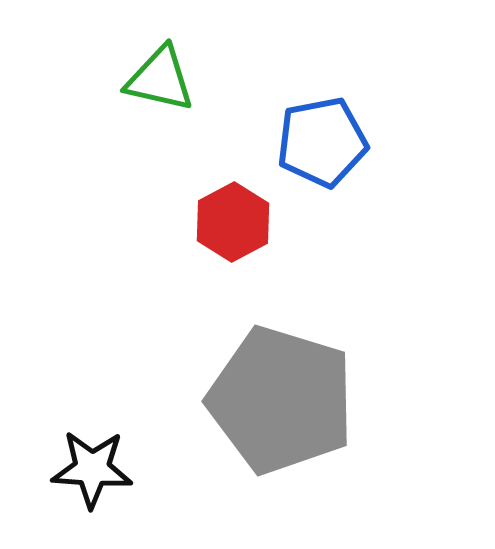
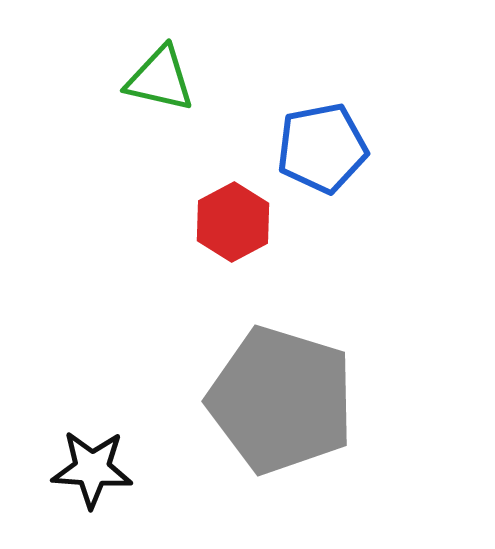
blue pentagon: moved 6 px down
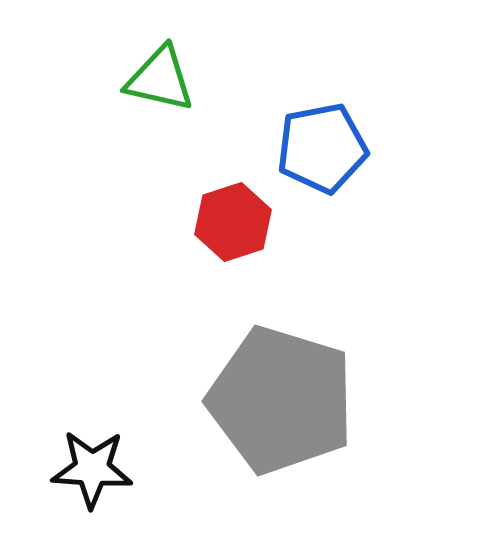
red hexagon: rotated 10 degrees clockwise
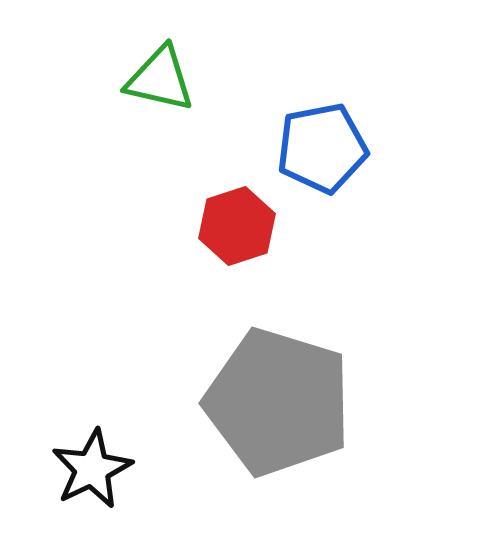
red hexagon: moved 4 px right, 4 px down
gray pentagon: moved 3 px left, 2 px down
black star: rotated 30 degrees counterclockwise
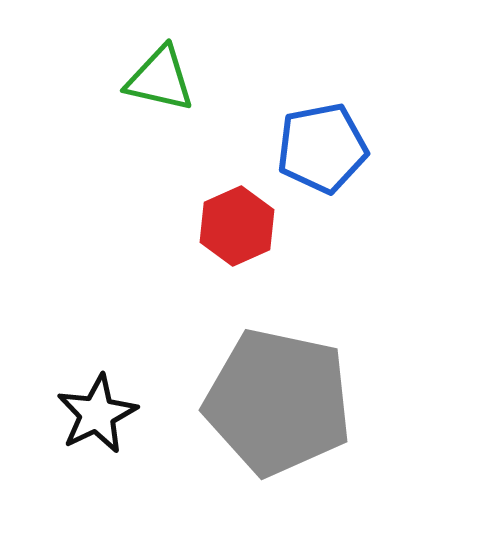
red hexagon: rotated 6 degrees counterclockwise
gray pentagon: rotated 5 degrees counterclockwise
black star: moved 5 px right, 55 px up
